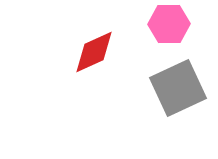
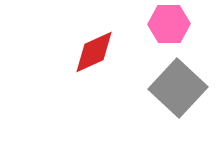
gray square: rotated 22 degrees counterclockwise
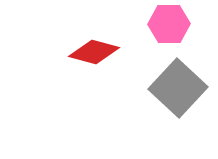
red diamond: rotated 39 degrees clockwise
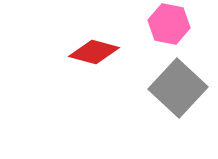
pink hexagon: rotated 12 degrees clockwise
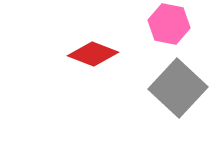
red diamond: moved 1 px left, 2 px down; rotated 6 degrees clockwise
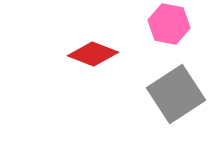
gray square: moved 2 px left, 6 px down; rotated 14 degrees clockwise
